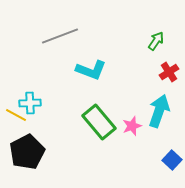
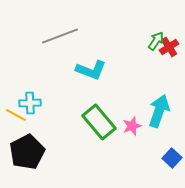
red cross: moved 25 px up
blue square: moved 2 px up
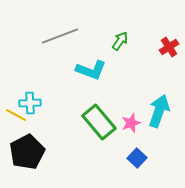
green arrow: moved 36 px left
pink star: moved 1 px left, 3 px up
blue square: moved 35 px left
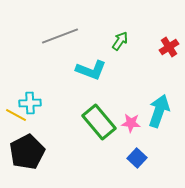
pink star: rotated 24 degrees clockwise
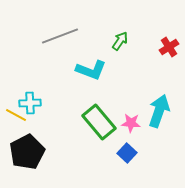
blue square: moved 10 px left, 5 px up
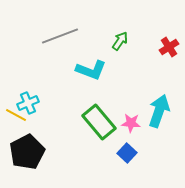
cyan cross: moved 2 px left; rotated 20 degrees counterclockwise
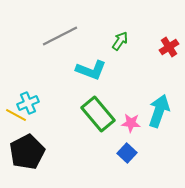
gray line: rotated 6 degrees counterclockwise
green rectangle: moved 1 px left, 8 px up
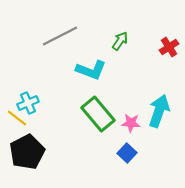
yellow line: moved 1 px right, 3 px down; rotated 10 degrees clockwise
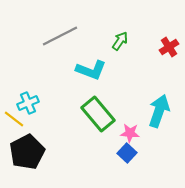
yellow line: moved 3 px left, 1 px down
pink star: moved 1 px left, 10 px down
